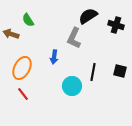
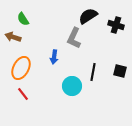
green semicircle: moved 5 px left, 1 px up
brown arrow: moved 2 px right, 3 px down
orange ellipse: moved 1 px left
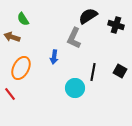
brown arrow: moved 1 px left
black square: rotated 16 degrees clockwise
cyan circle: moved 3 px right, 2 px down
red line: moved 13 px left
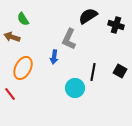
gray L-shape: moved 5 px left, 1 px down
orange ellipse: moved 2 px right
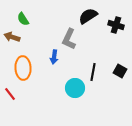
orange ellipse: rotated 30 degrees counterclockwise
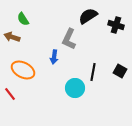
orange ellipse: moved 2 px down; rotated 60 degrees counterclockwise
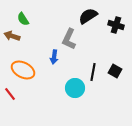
brown arrow: moved 1 px up
black square: moved 5 px left
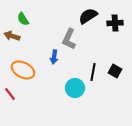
black cross: moved 1 px left, 2 px up; rotated 21 degrees counterclockwise
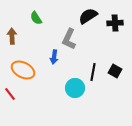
green semicircle: moved 13 px right, 1 px up
brown arrow: rotated 70 degrees clockwise
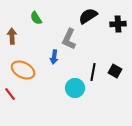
black cross: moved 3 px right, 1 px down
